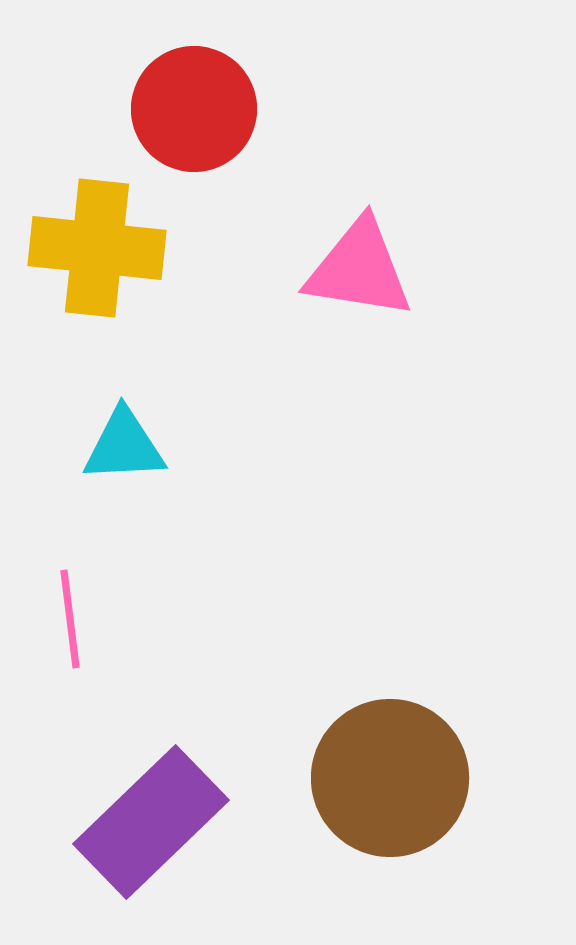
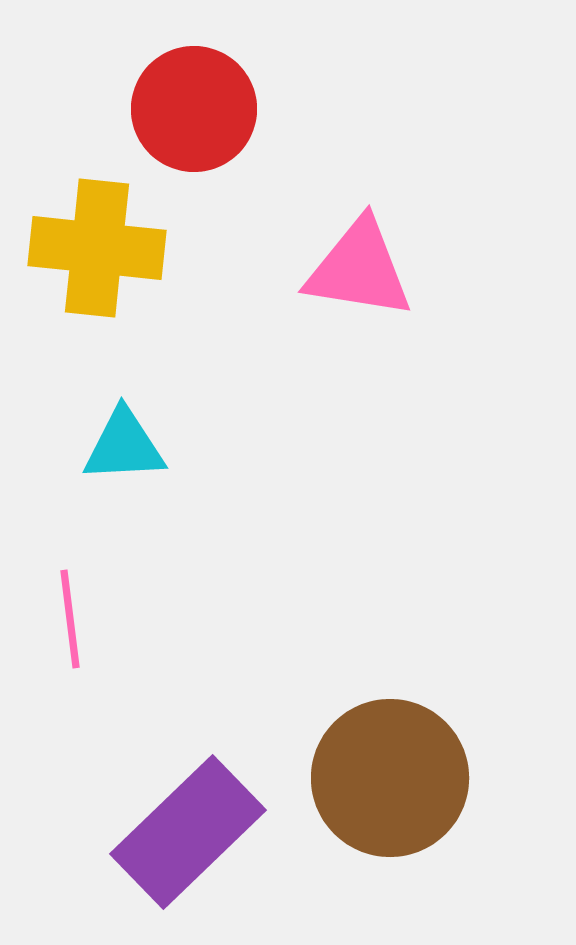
purple rectangle: moved 37 px right, 10 px down
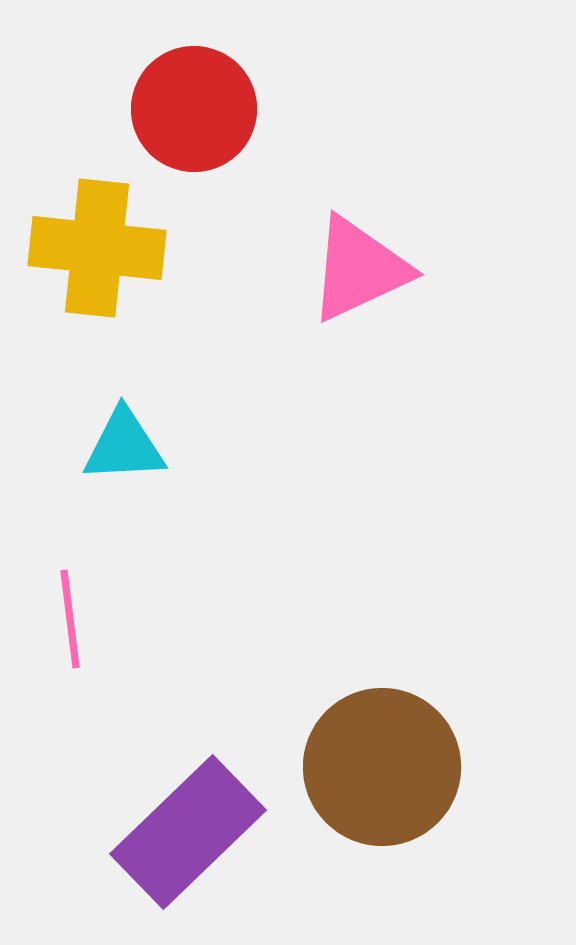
pink triangle: rotated 34 degrees counterclockwise
brown circle: moved 8 px left, 11 px up
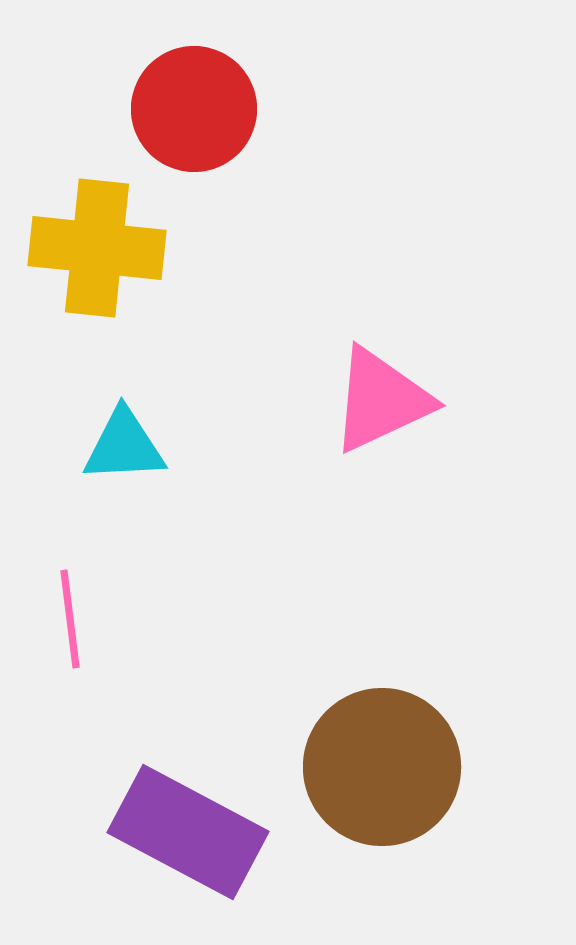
pink triangle: moved 22 px right, 131 px down
purple rectangle: rotated 72 degrees clockwise
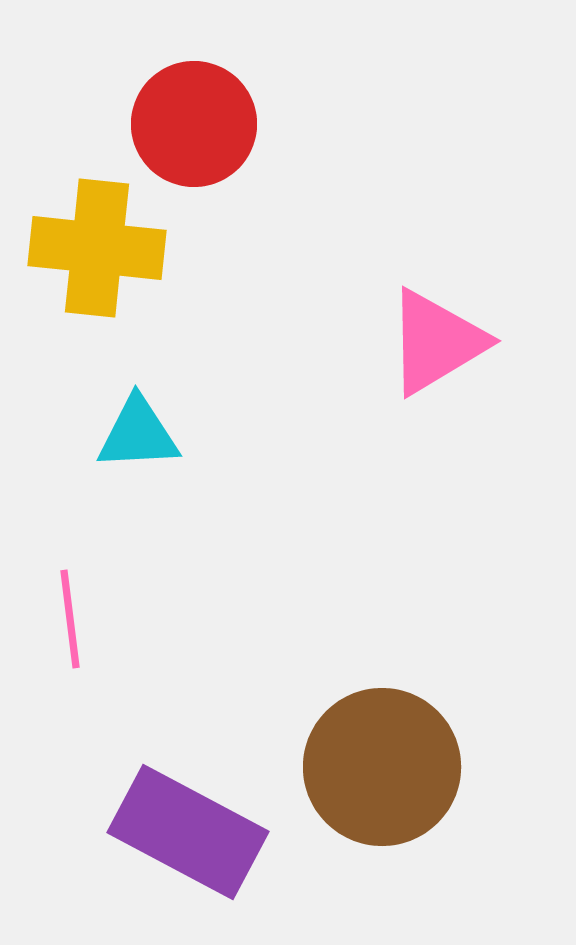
red circle: moved 15 px down
pink triangle: moved 55 px right, 58 px up; rotated 6 degrees counterclockwise
cyan triangle: moved 14 px right, 12 px up
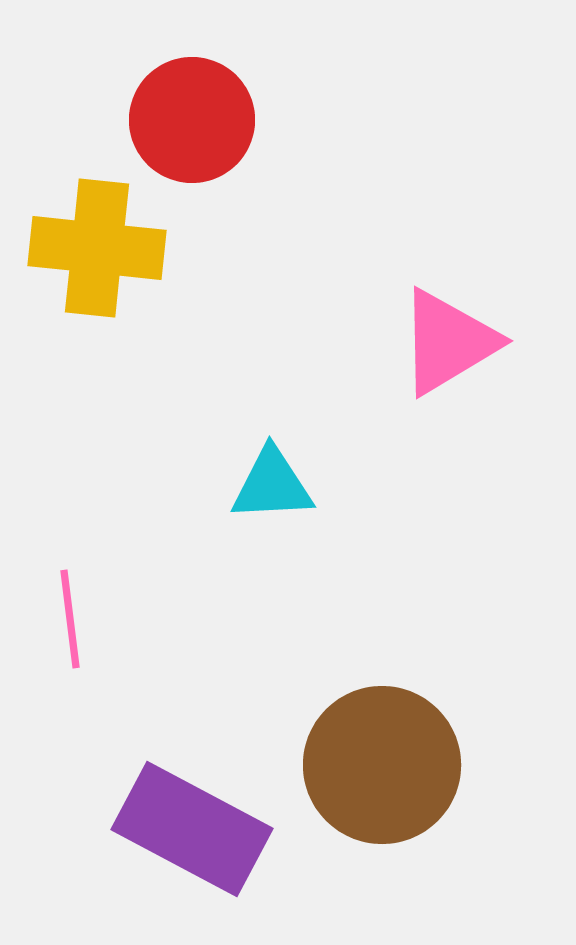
red circle: moved 2 px left, 4 px up
pink triangle: moved 12 px right
cyan triangle: moved 134 px right, 51 px down
brown circle: moved 2 px up
purple rectangle: moved 4 px right, 3 px up
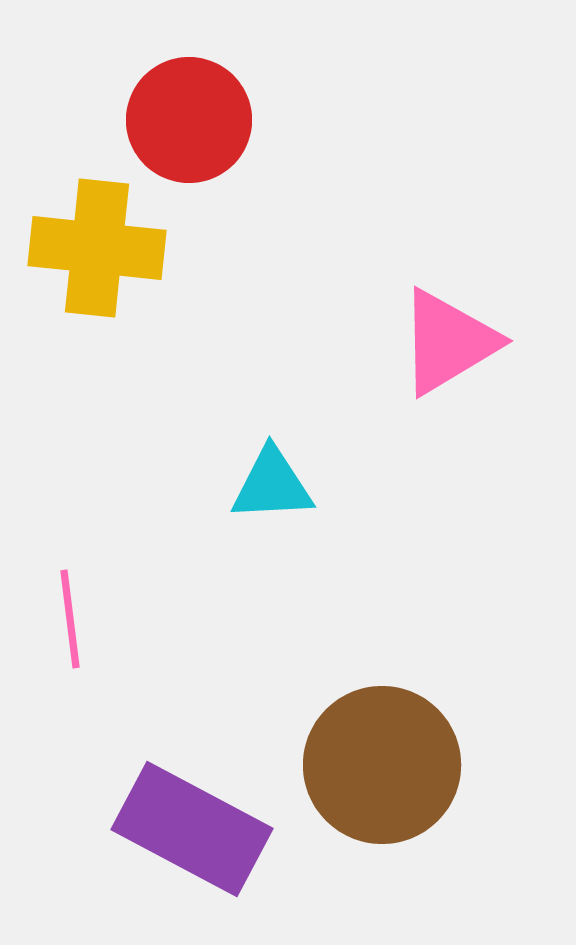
red circle: moved 3 px left
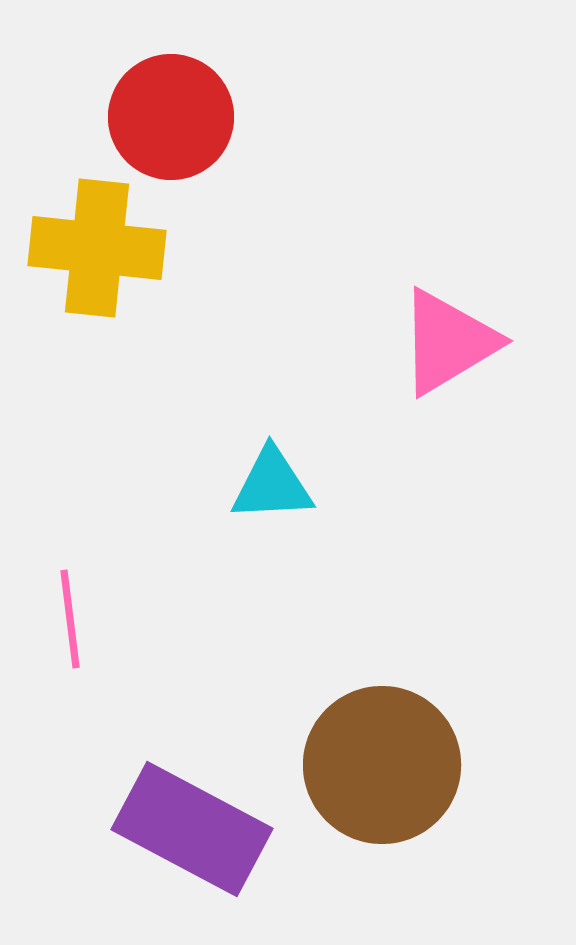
red circle: moved 18 px left, 3 px up
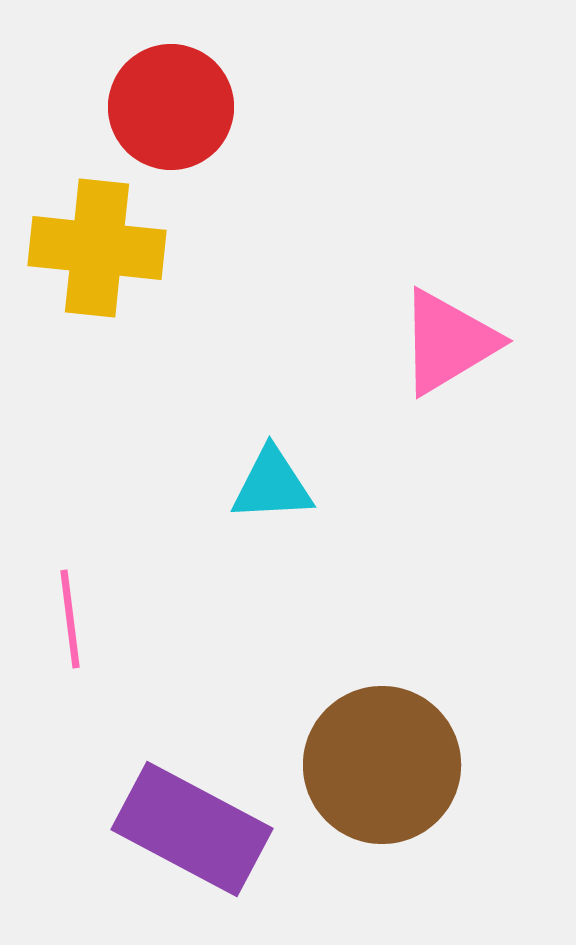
red circle: moved 10 px up
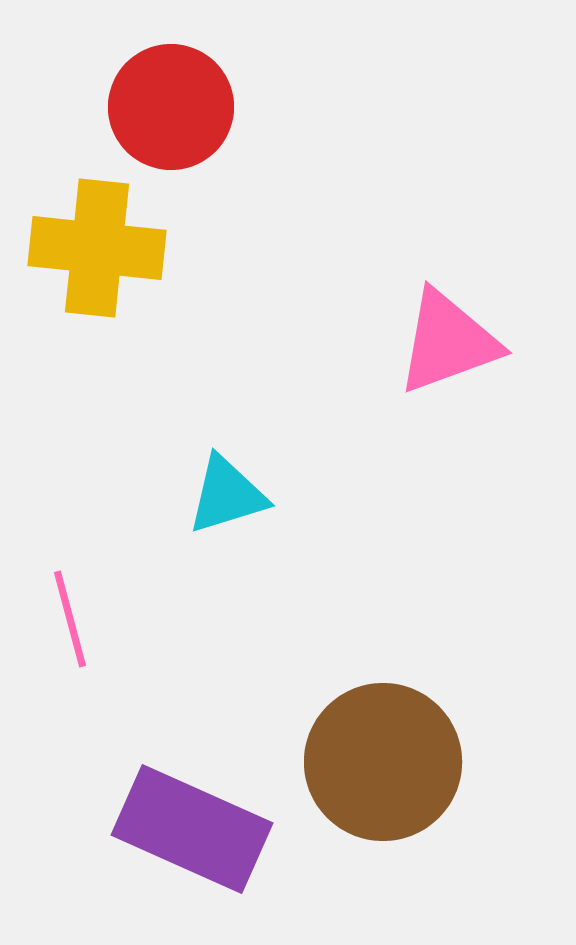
pink triangle: rotated 11 degrees clockwise
cyan triangle: moved 45 px left, 10 px down; rotated 14 degrees counterclockwise
pink line: rotated 8 degrees counterclockwise
brown circle: moved 1 px right, 3 px up
purple rectangle: rotated 4 degrees counterclockwise
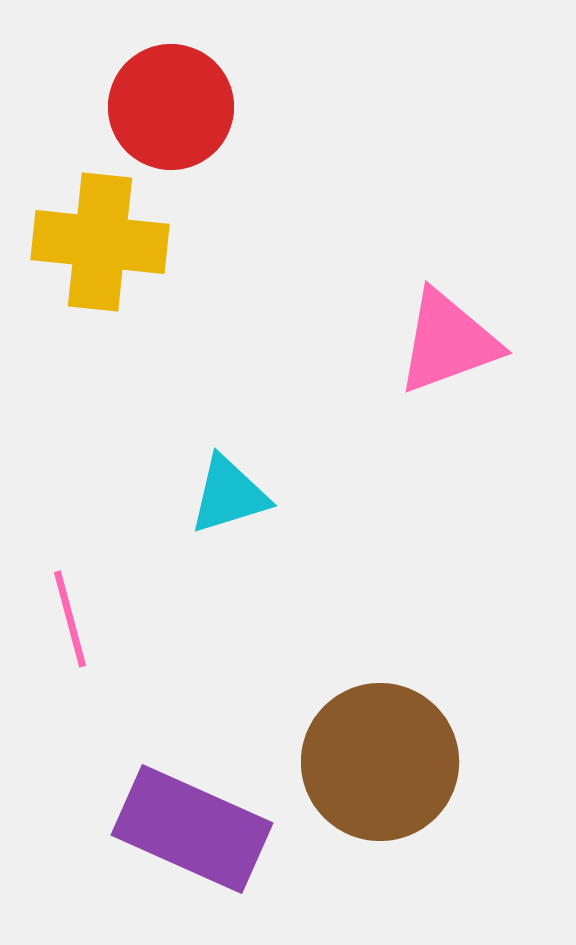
yellow cross: moved 3 px right, 6 px up
cyan triangle: moved 2 px right
brown circle: moved 3 px left
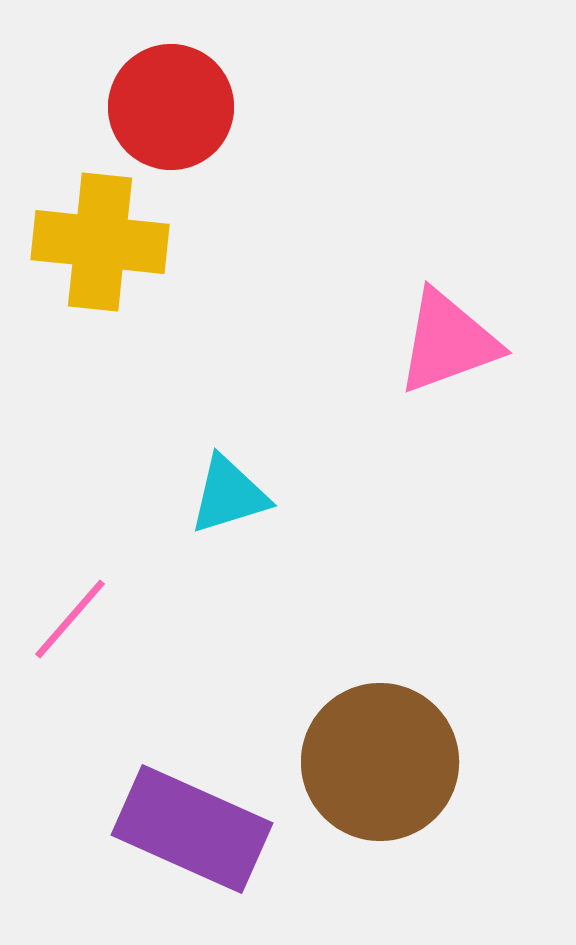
pink line: rotated 56 degrees clockwise
